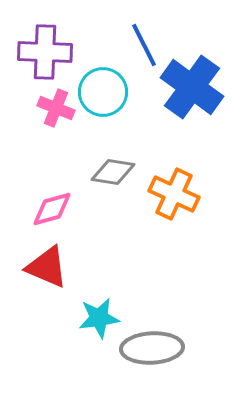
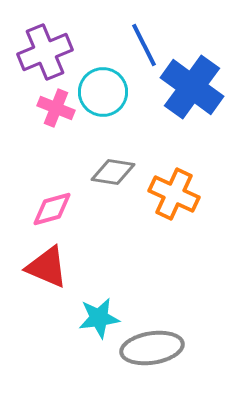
purple cross: rotated 24 degrees counterclockwise
gray ellipse: rotated 6 degrees counterclockwise
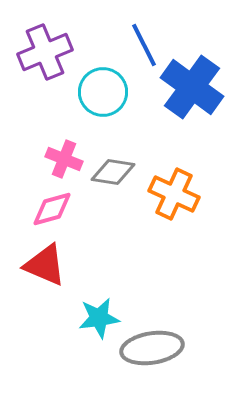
pink cross: moved 8 px right, 51 px down
red triangle: moved 2 px left, 2 px up
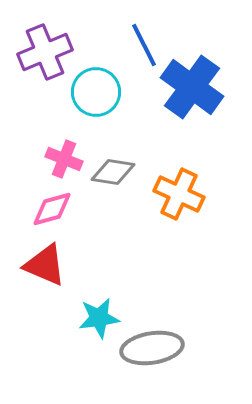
cyan circle: moved 7 px left
orange cross: moved 5 px right
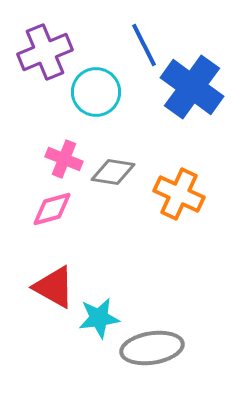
red triangle: moved 9 px right, 22 px down; rotated 6 degrees clockwise
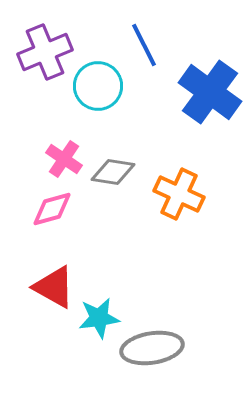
blue cross: moved 18 px right, 5 px down
cyan circle: moved 2 px right, 6 px up
pink cross: rotated 12 degrees clockwise
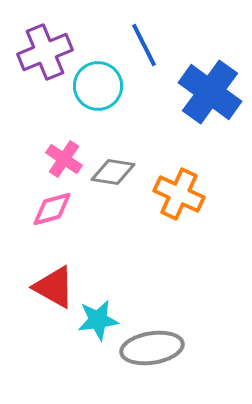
cyan star: moved 1 px left, 2 px down
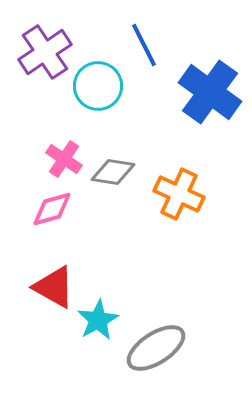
purple cross: rotated 12 degrees counterclockwise
cyan star: rotated 21 degrees counterclockwise
gray ellipse: moved 4 px right; rotated 24 degrees counterclockwise
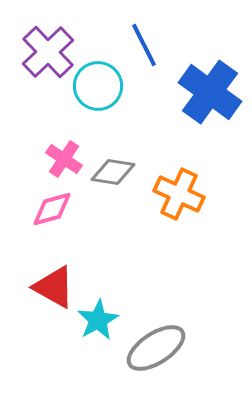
purple cross: moved 3 px right; rotated 10 degrees counterclockwise
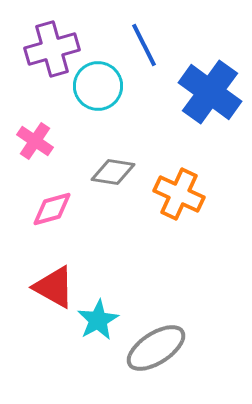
purple cross: moved 4 px right, 3 px up; rotated 28 degrees clockwise
pink cross: moved 29 px left, 18 px up
